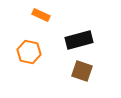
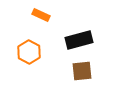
orange hexagon: rotated 15 degrees clockwise
brown square: rotated 25 degrees counterclockwise
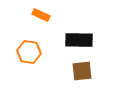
black rectangle: rotated 16 degrees clockwise
orange hexagon: rotated 20 degrees counterclockwise
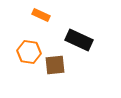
black rectangle: rotated 24 degrees clockwise
brown square: moved 27 px left, 6 px up
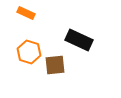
orange rectangle: moved 15 px left, 2 px up
orange hexagon: rotated 10 degrees clockwise
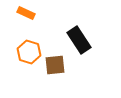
black rectangle: rotated 32 degrees clockwise
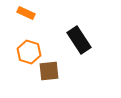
brown square: moved 6 px left, 6 px down
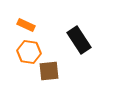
orange rectangle: moved 12 px down
orange hexagon: rotated 10 degrees counterclockwise
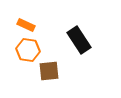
orange hexagon: moved 1 px left, 2 px up
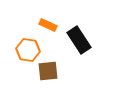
orange rectangle: moved 22 px right
brown square: moved 1 px left
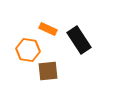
orange rectangle: moved 4 px down
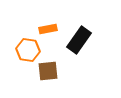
orange rectangle: rotated 36 degrees counterclockwise
black rectangle: rotated 68 degrees clockwise
